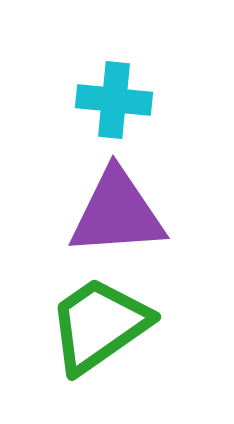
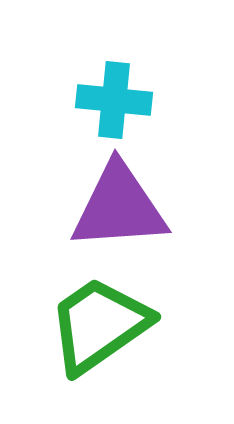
purple triangle: moved 2 px right, 6 px up
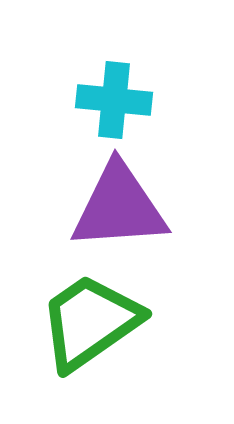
green trapezoid: moved 9 px left, 3 px up
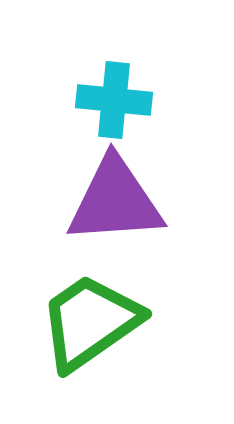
purple triangle: moved 4 px left, 6 px up
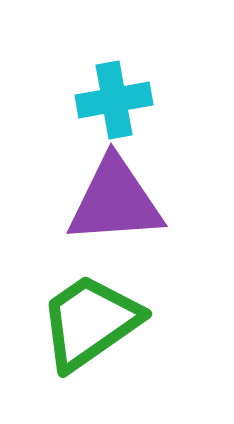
cyan cross: rotated 16 degrees counterclockwise
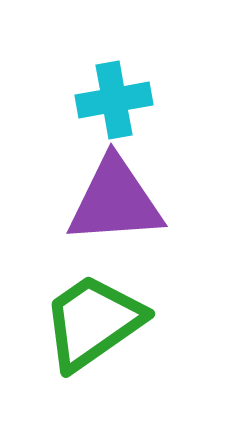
green trapezoid: moved 3 px right
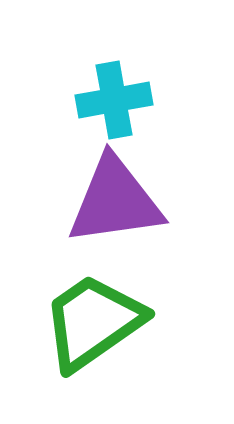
purple triangle: rotated 4 degrees counterclockwise
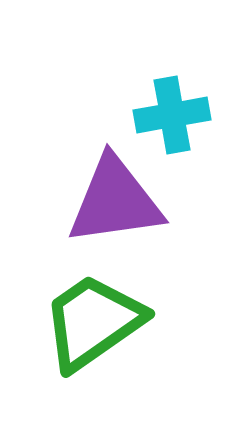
cyan cross: moved 58 px right, 15 px down
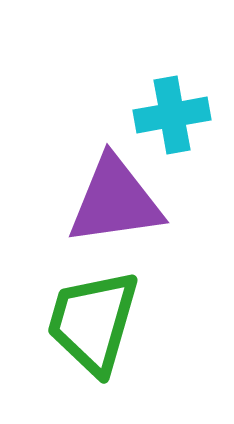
green trapezoid: rotated 39 degrees counterclockwise
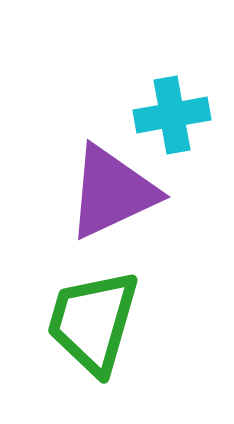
purple triangle: moved 3 px left, 9 px up; rotated 17 degrees counterclockwise
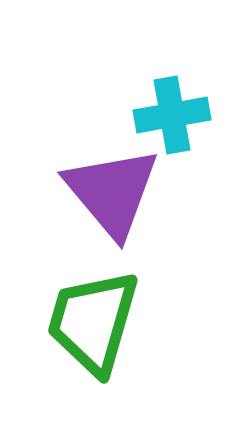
purple triangle: rotated 45 degrees counterclockwise
